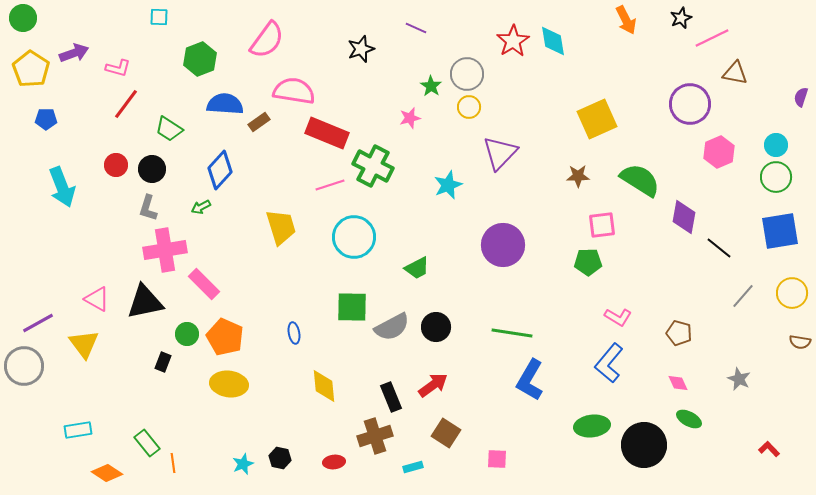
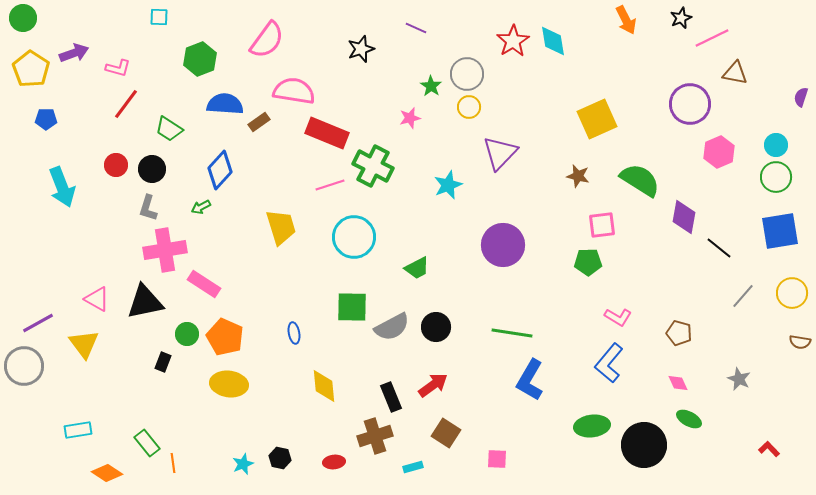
brown star at (578, 176): rotated 15 degrees clockwise
pink rectangle at (204, 284): rotated 12 degrees counterclockwise
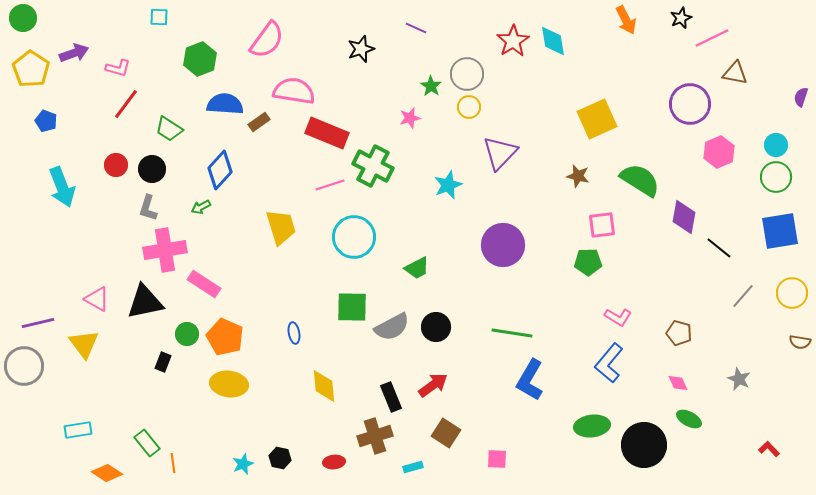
blue pentagon at (46, 119): moved 2 px down; rotated 20 degrees clockwise
purple line at (38, 323): rotated 16 degrees clockwise
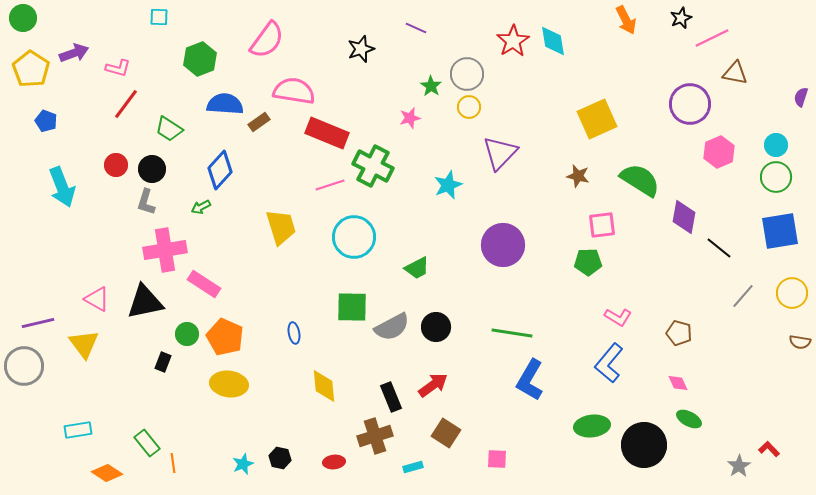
gray L-shape at (148, 208): moved 2 px left, 6 px up
gray star at (739, 379): moved 87 px down; rotated 15 degrees clockwise
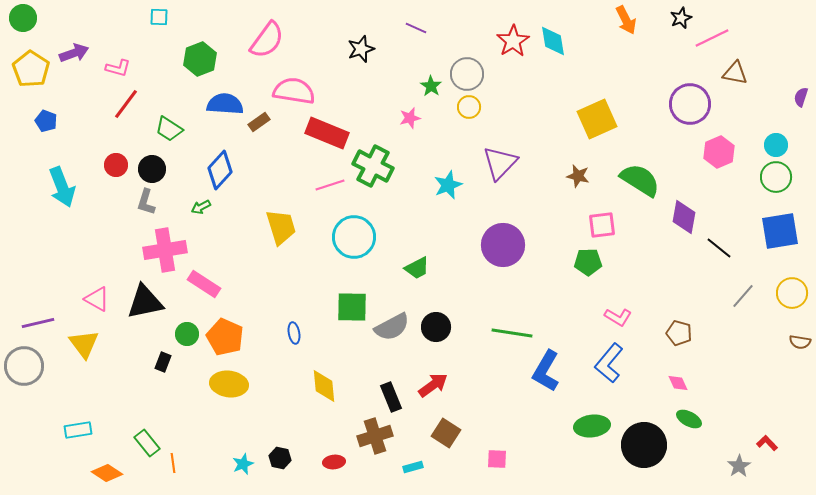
purple triangle at (500, 153): moved 10 px down
blue L-shape at (530, 380): moved 16 px right, 9 px up
red L-shape at (769, 449): moved 2 px left, 6 px up
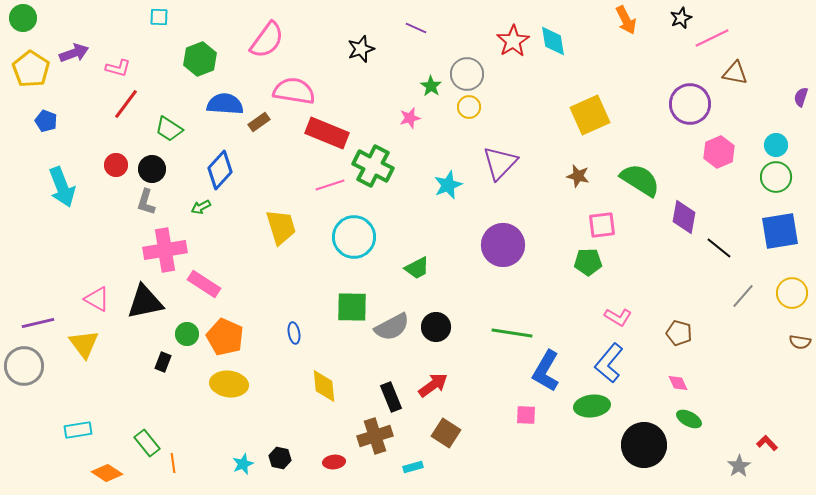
yellow square at (597, 119): moved 7 px left, 4 px up
green ellipse at (592, 426): moved 20 px up
pink square at (497, 459): moved 29 px right, 44 px up
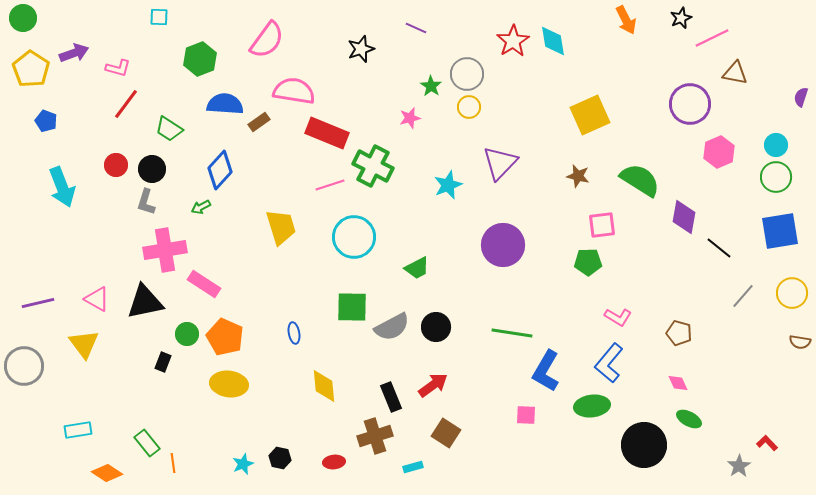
purple line at (38, 323): moved 20 px up
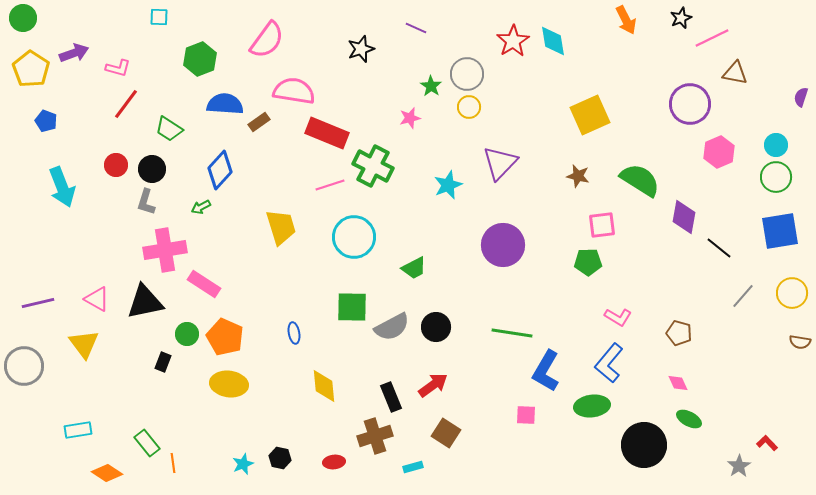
green trapezoid at (417, 268): moved 3 px left
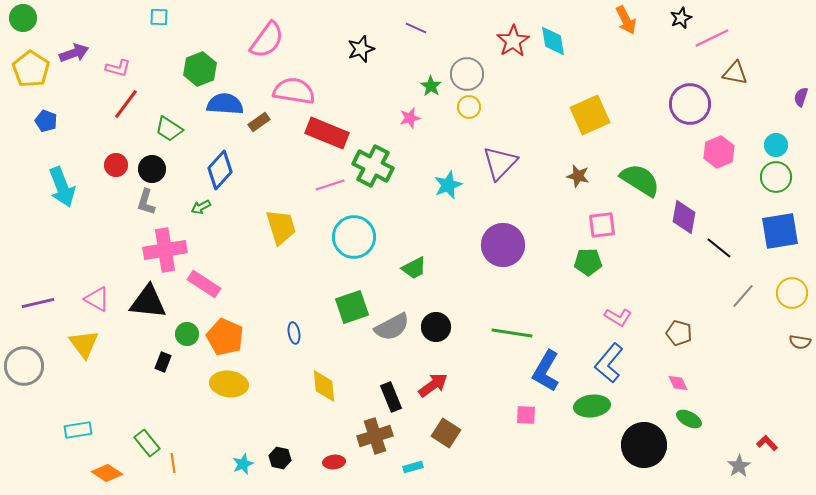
green hexagon at (200, 59): moved 10 px down
black triangle at (145, 302): moved 3 px right; rotated 18 degrees clockwise
green square at (352, 307): rotated 20 degrees counterclockwise
